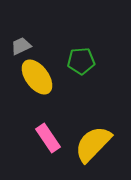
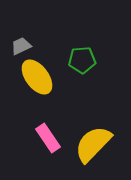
green pentagon: moved 1 px right, 1 px up
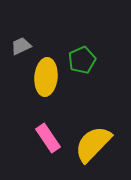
green pentagon: rotated 20 degrees counterclockwise
yellow ellipse: moved 9 px right; rotated 42 degrees clockwise
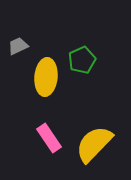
gray trapezoid: moved 3 px left
pink rectangle: moved 1 px right
yellow semicircle: moved 1 px right
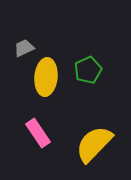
gray trapezoid: moved 6 px right, 2 px down
green pentagon: moved 6 px right, 10 px down
pink rectangle: moved 11 px left, 5 px up
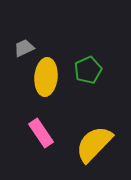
pink rectangle: moved 3 px right
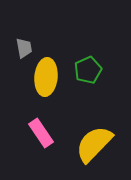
gray trapezoid: rotated 105 degrees clockwise
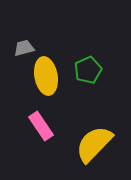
gray trapezoid: rotated 95 degrees counterclockwise
yellow ellipse: moved 1 px up; rotated 15 degrees counterclockwise
pink rectangle: moved 7 px up
